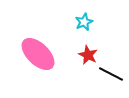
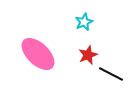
red star: rotated 24 degrees clockwise
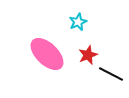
cyan star: moved 6 px left
pink ellipse: moved 9 px right
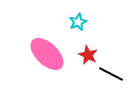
red star: rotated 24 degrees counterclockwise
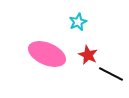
pink ellipse: rotated 21 degrees counterclockwise
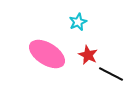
pink ellipse: rotated 9 degrees clockwise
